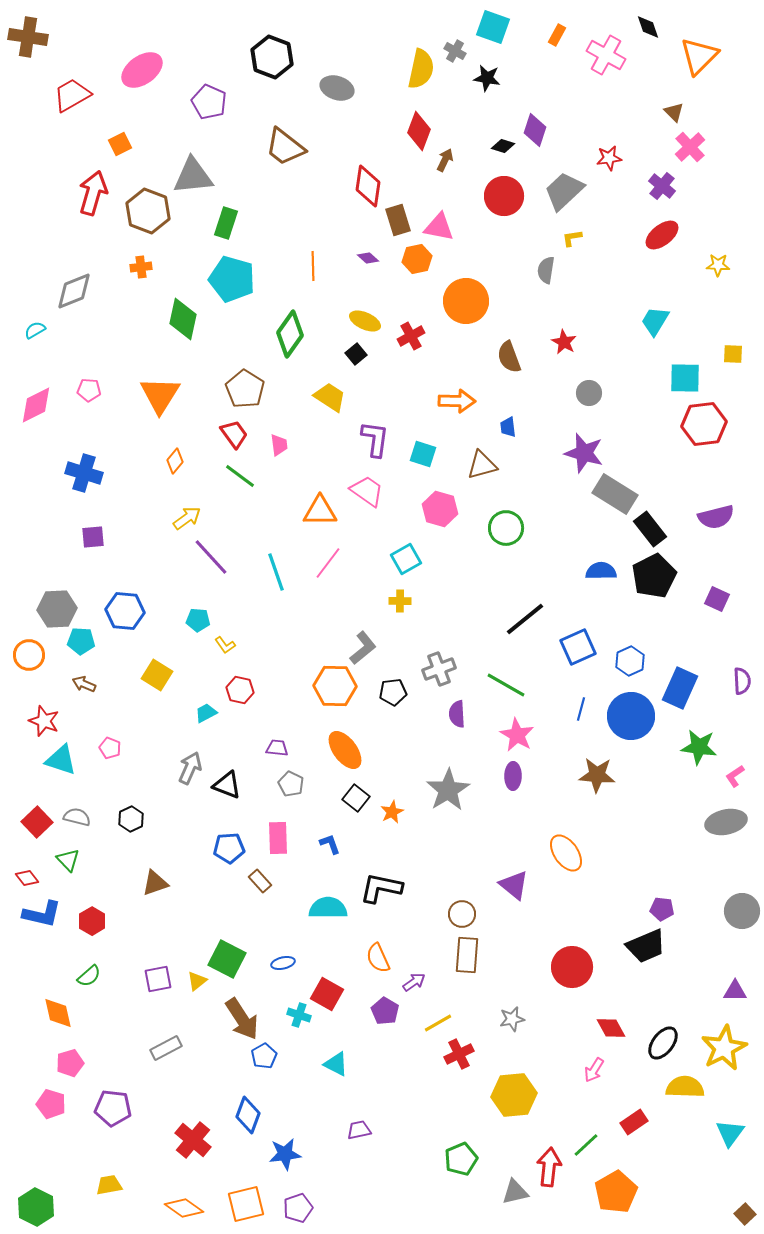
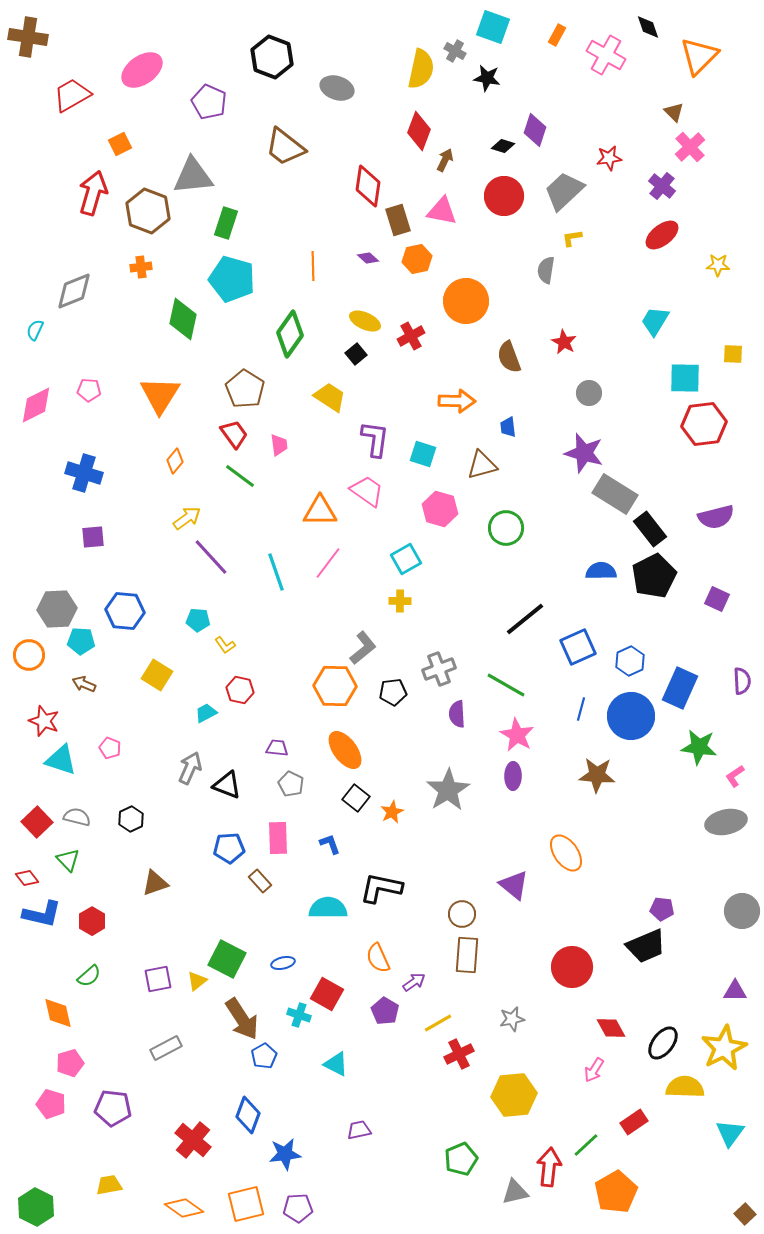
pink triangle at (439, 227): moved 3 px right, 16 px up
cyan semicircle at (35, 330): rotated 35 degrees counterclockwise
purple pentagon at (298, 1208): rotated 16 degrees clockwise
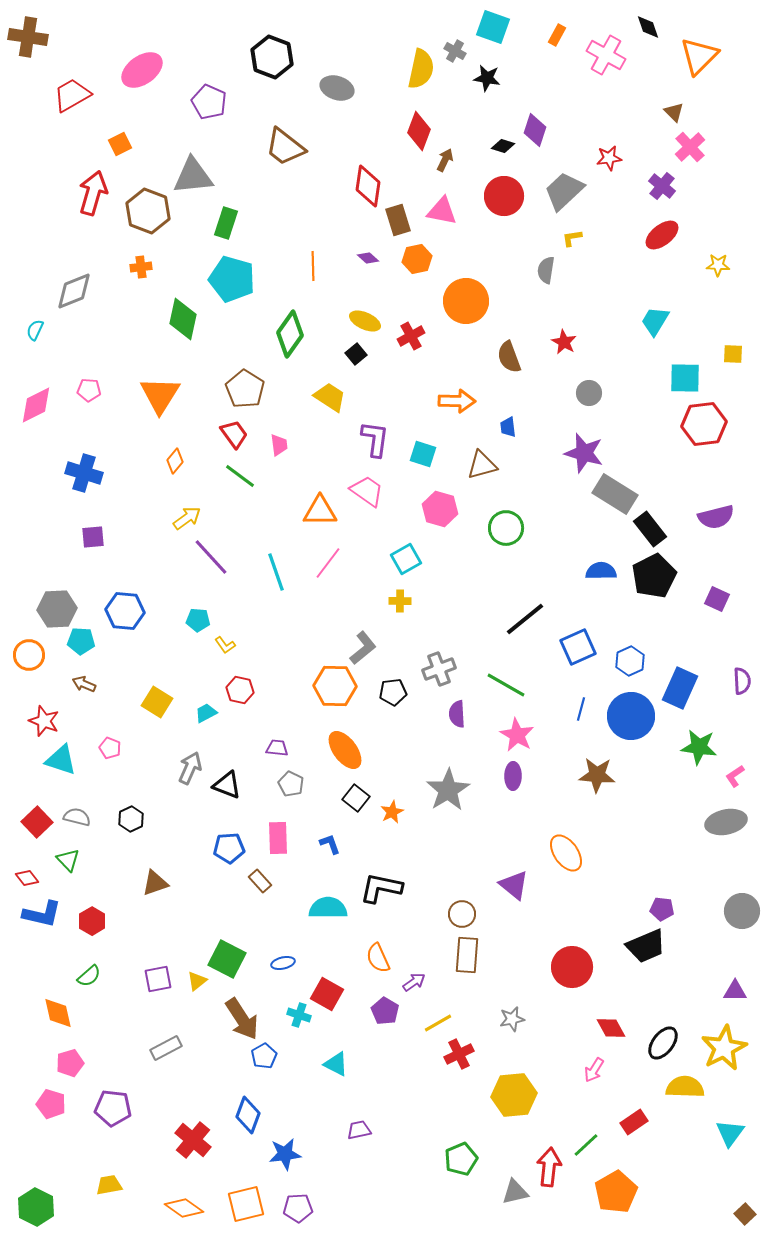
yellow square at (157, 675): moved 27 px down
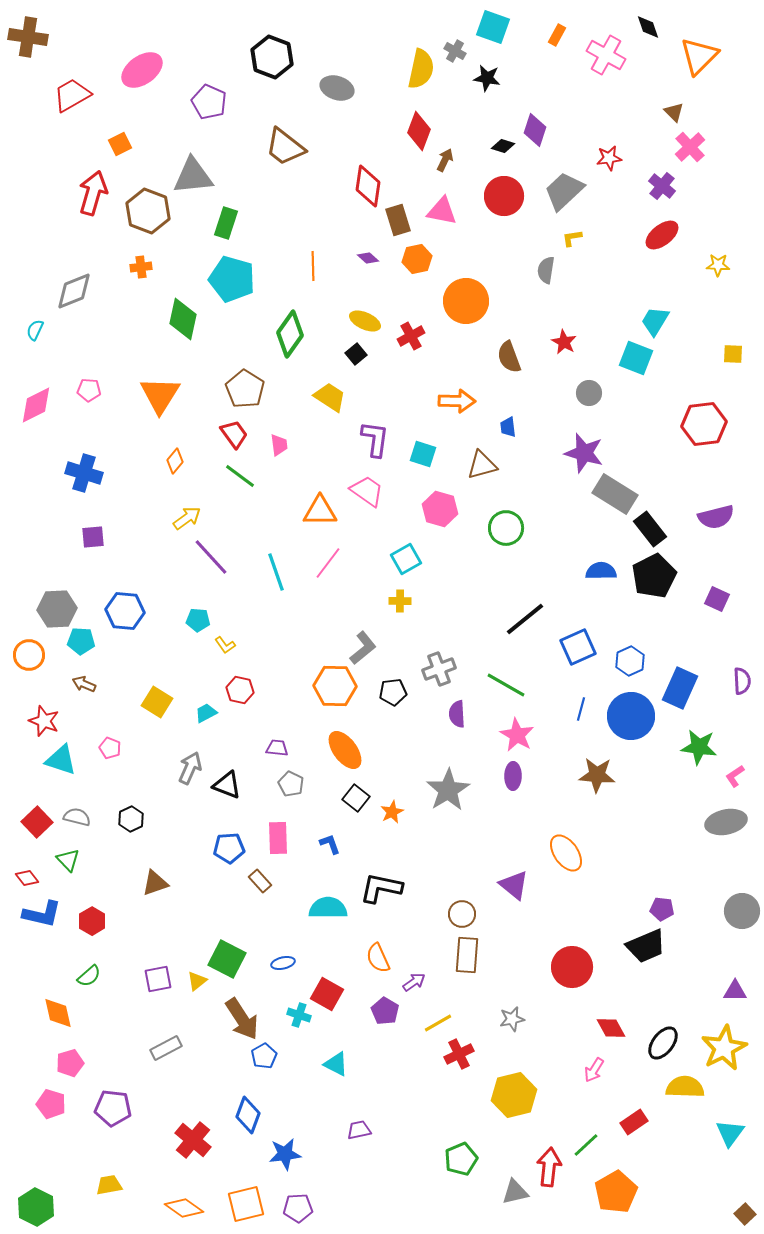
cyan square at (685, 378): moved 49 px left, 20 px up; rotated 20 degrees clockwise
yellow hexagon at (514, 1095): rotated 9 degrees counterclockwise
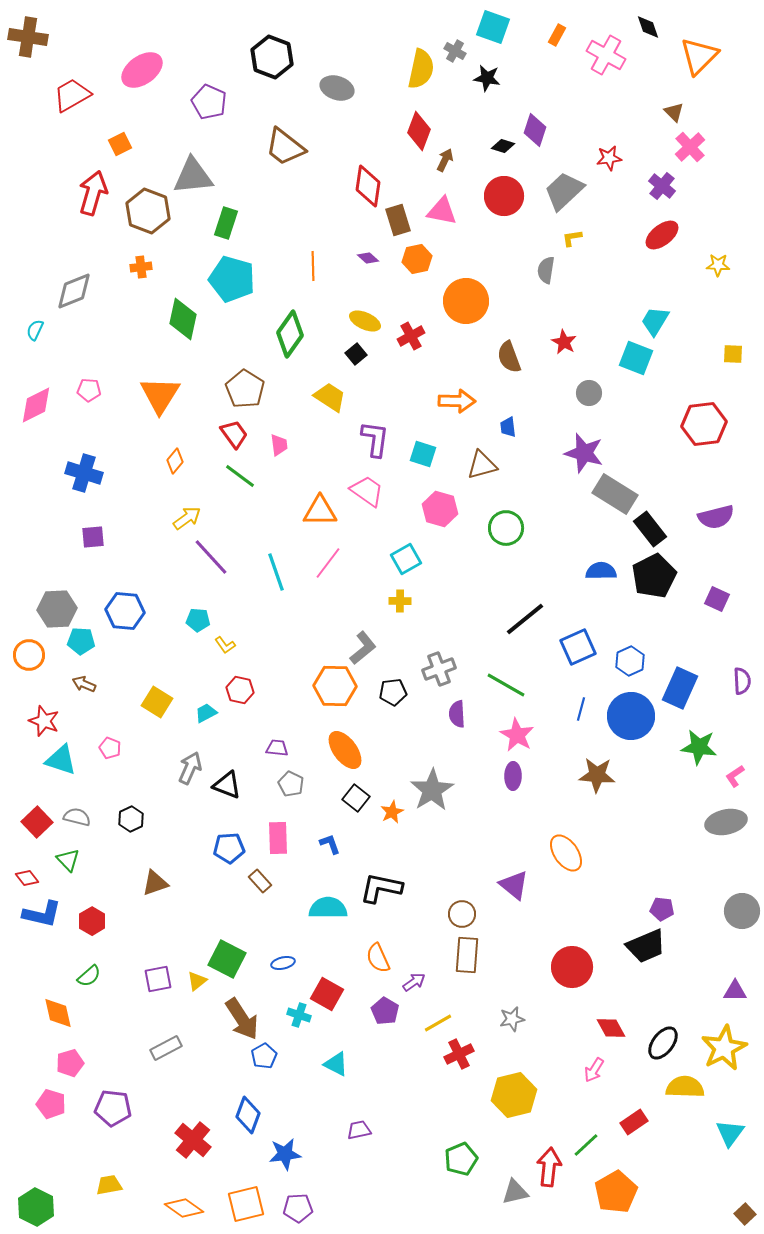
gray star at (448, 790): moved 16 px left
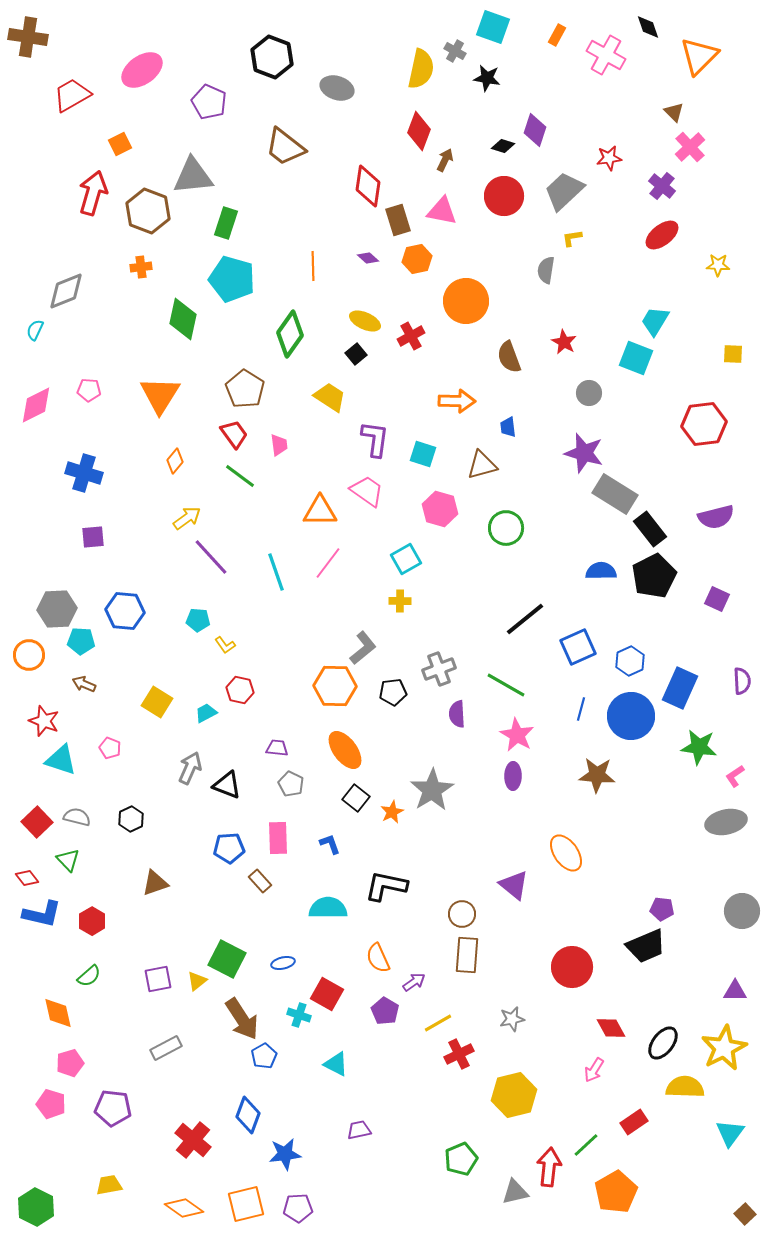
gray diamond at (74, 291): moved 8 px left
black L-shape at (381, 888): moved 5 px right, 2 px up
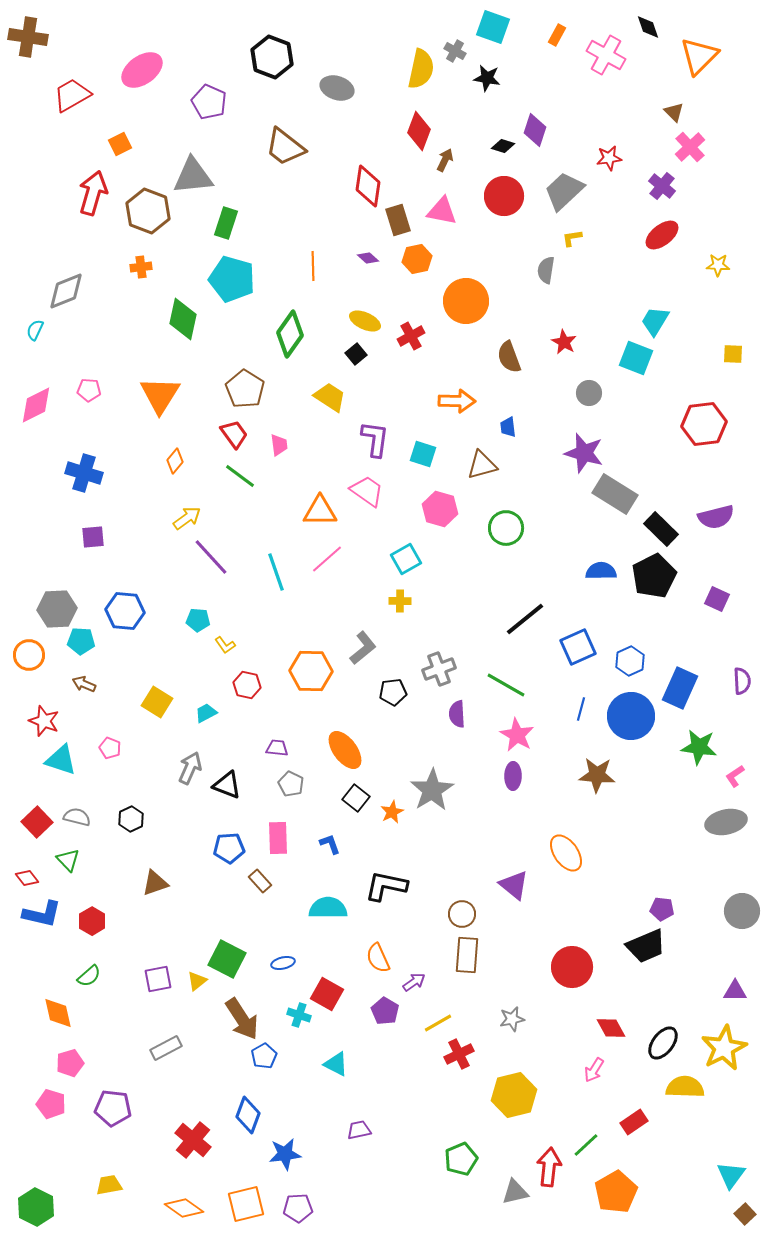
black rectangle at (650, 529): moved 11 px right; rotated 8 degrees counterclockwise
pink line at (328, 563): moved 1 px left, 4 px up; rotated 12 degrees clockwise
orange hexagon at (335, 686): moved 24 px left, 15 px up
red hexagon at (240, 690): moved 7 px right, 5 px up
cyan triangle at (730, 1133): moved 1 px right, 42 px down
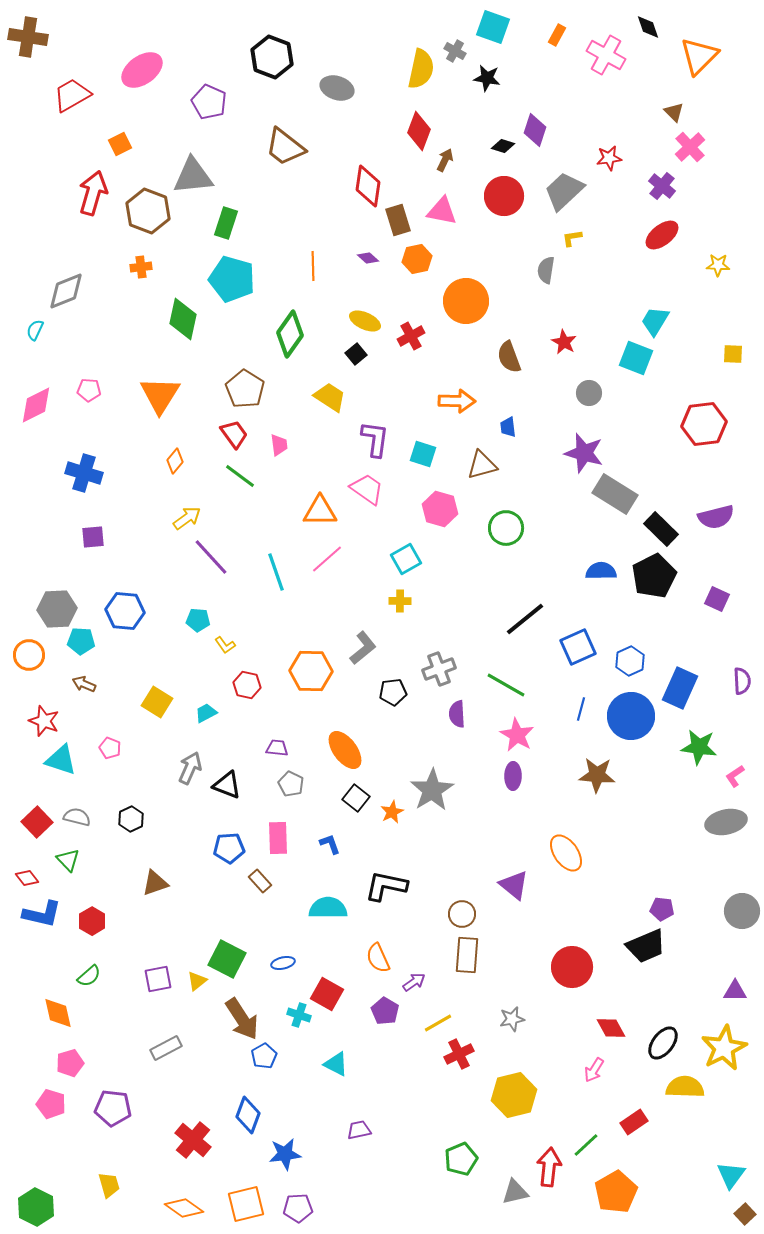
pink trapezoid at (367, 491): moved 2 px up
yellow trapezoid at (109, 1185): rotated 84 degrees clockwise
